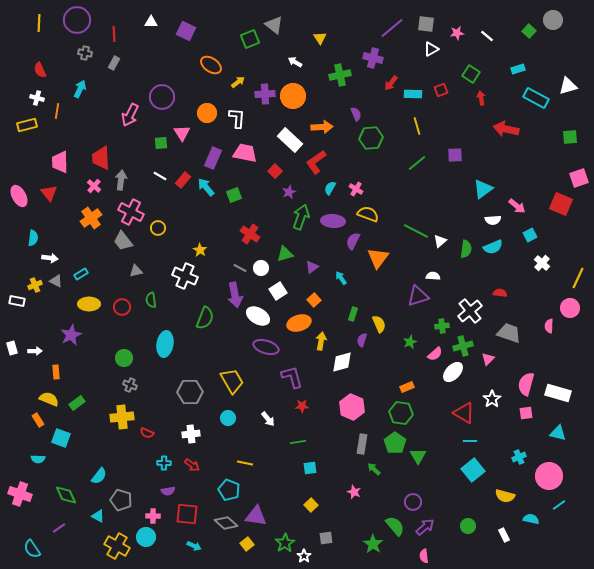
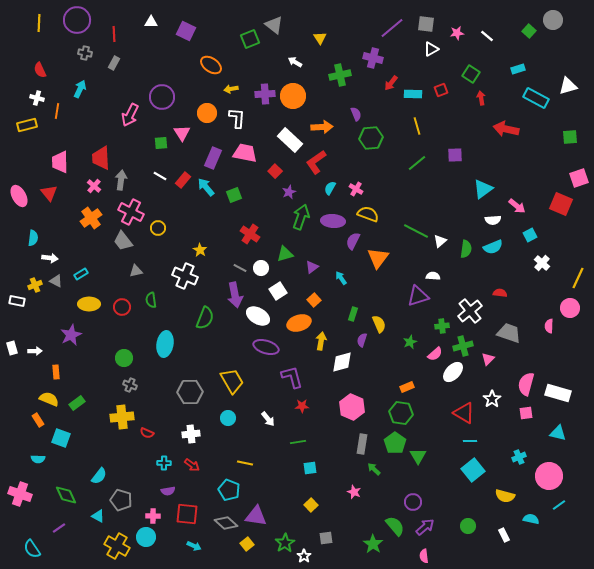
yellow arrow at (238, 82): moved 7 px left, 7 px down; rotated 152 degrees counterclockwise
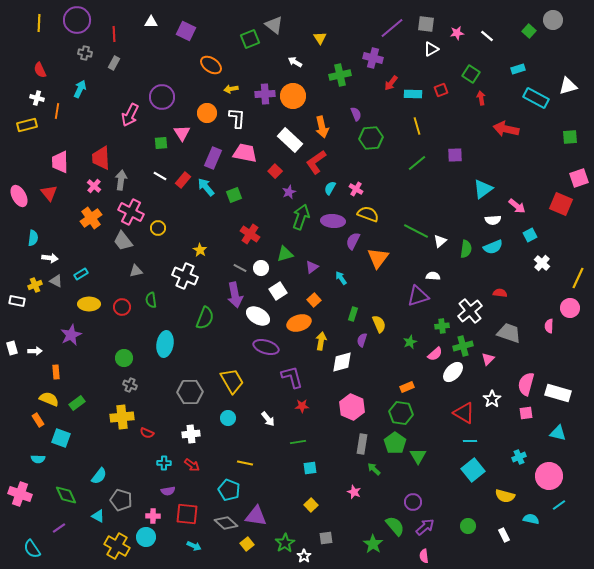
orange arrow at (322, 127): rotated 80 degrees clockwise
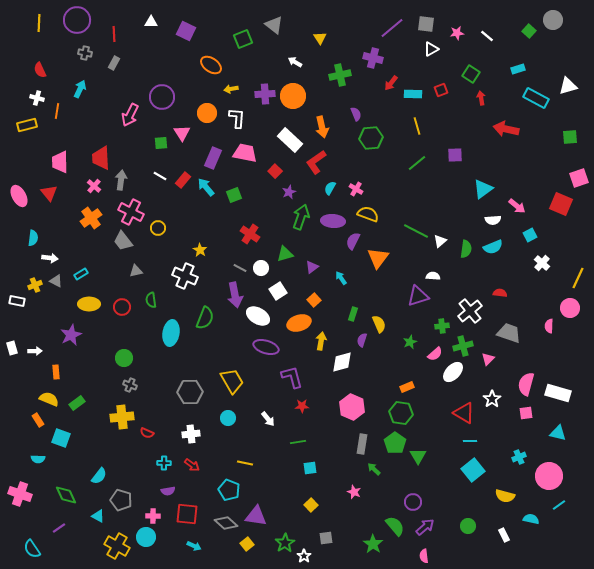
green square at (250, 39): moved 7 px left
cyan ellipse at (165, 344): moved 6 px right, 11 px up
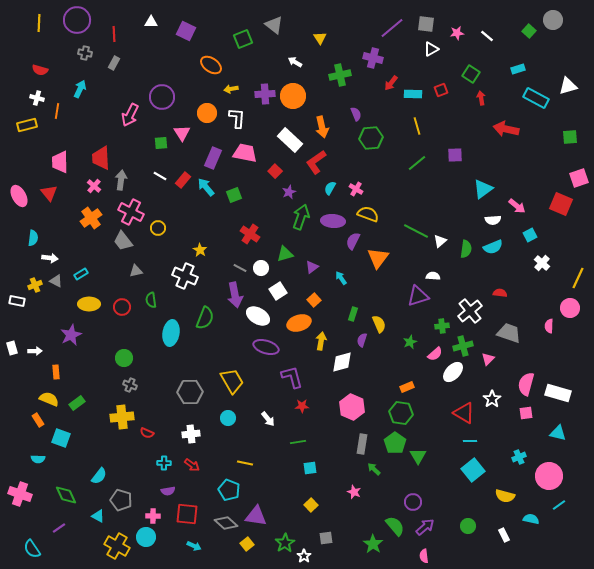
red semicircle at (40, 70): rotated 49 degrees counterclockwise
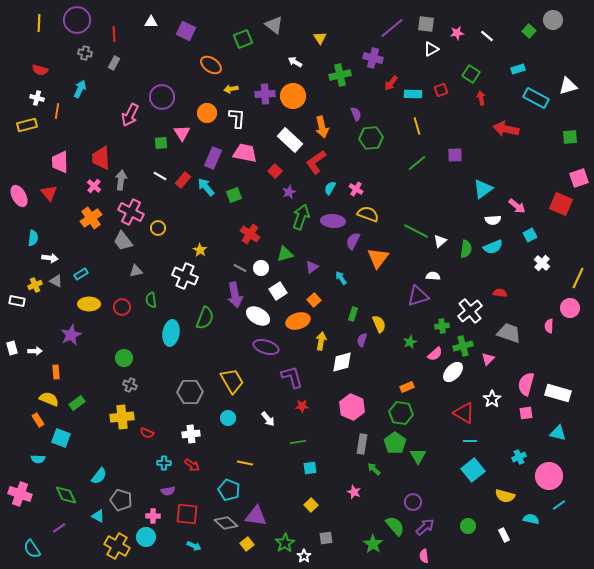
orange ellipse at (299, 323): moved 1 px left, 2 px up
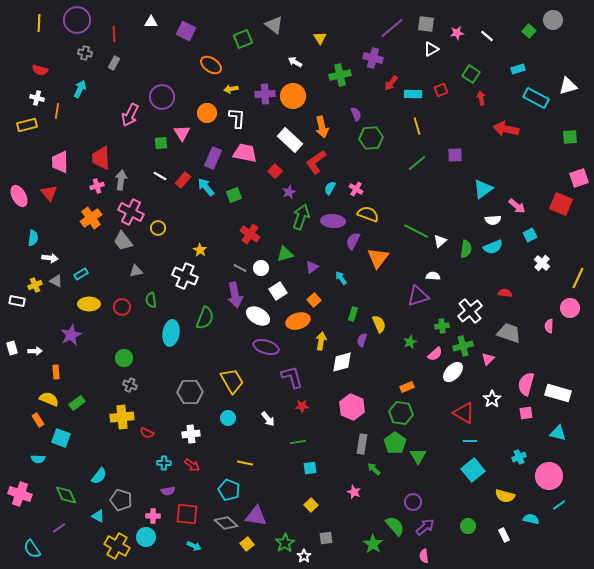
pink cross at (94, 186): moved 3 px right; rotated 32 degrees clockwise
red semicircle at (500, 293): moved 5 px right
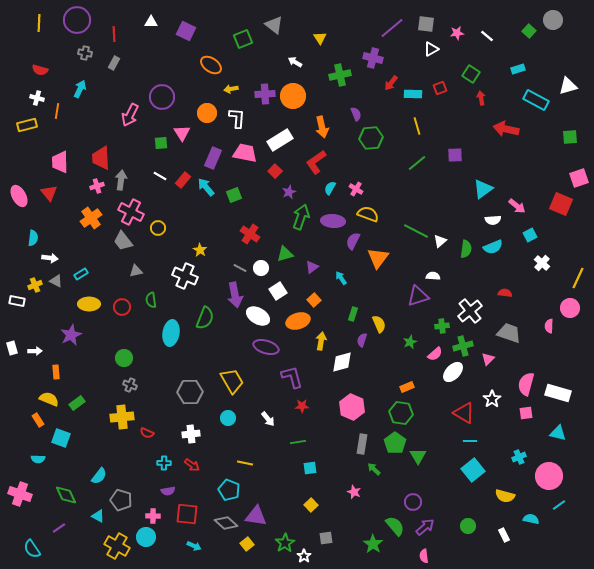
red square at (441, 90): moved 1 px left, 2 px up
cyan rectangle at (536, 98): moved 2 px down
white rectangle at (290, 140): moved 10 px left; rotated 75 degrees counterclockwise
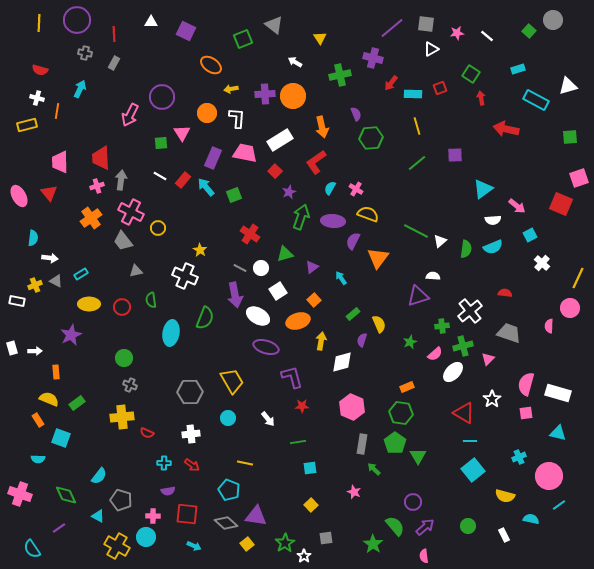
green rectangle at (353, 314): rotated 32 degrees clockwise
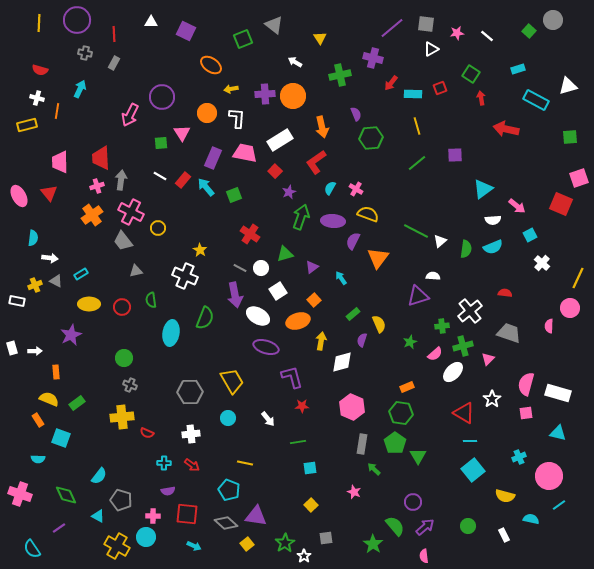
orange cross at (91, 218): moved 1 px right, 3 px up
